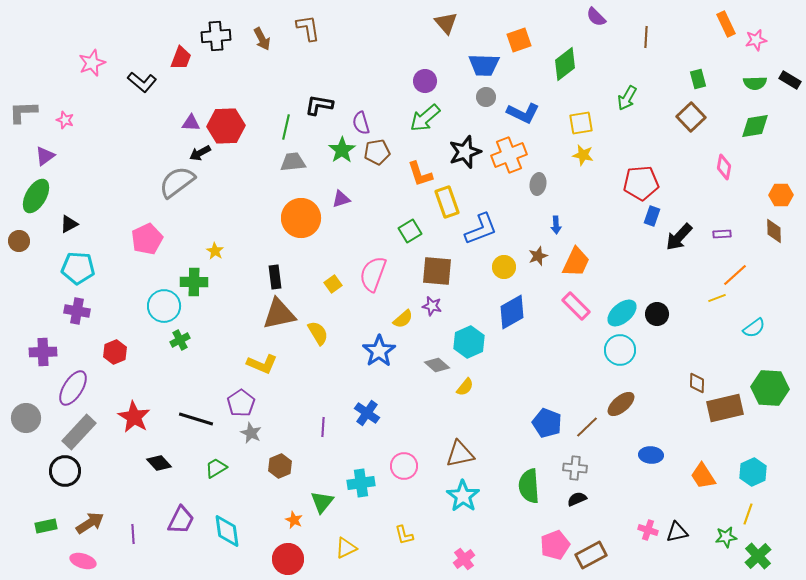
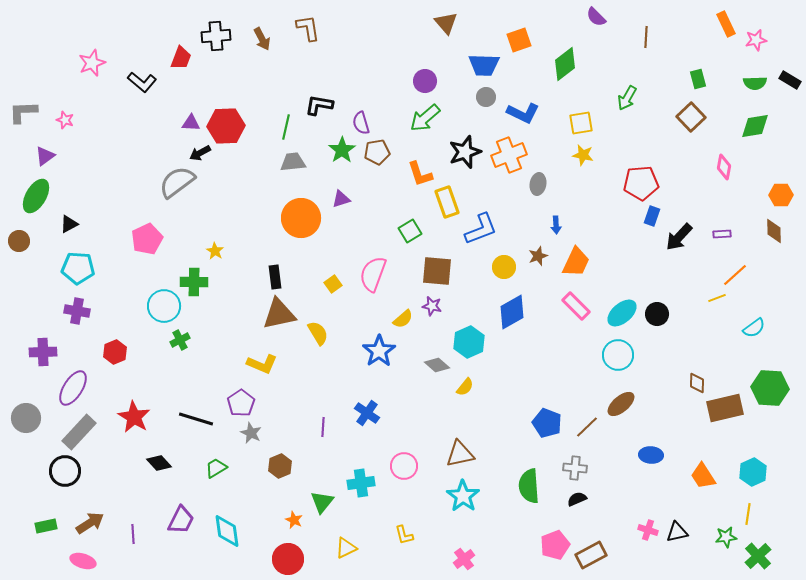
cyan circle at (620, 350): moved 2 px left, 5 px down
yellow line at (748, 514): rotated 10 degrees counterclockwise
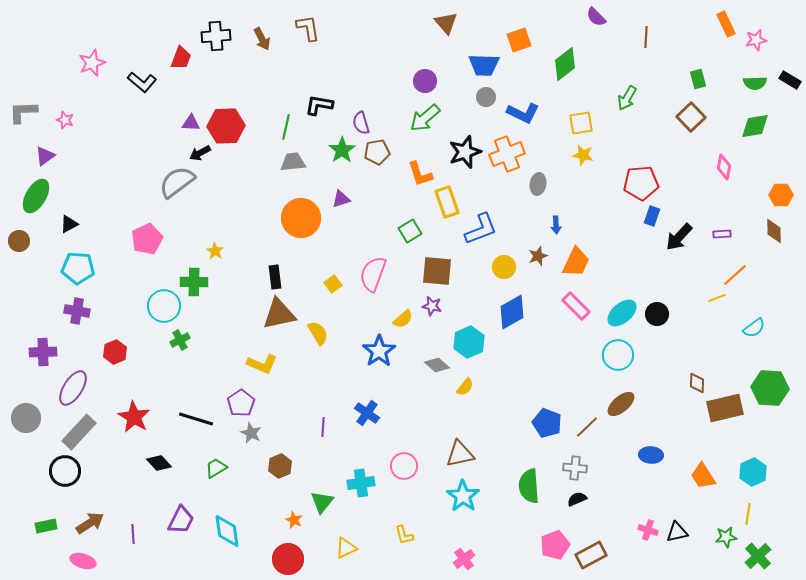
orange cross at (509, 155): moved 2 px left, 1 px up
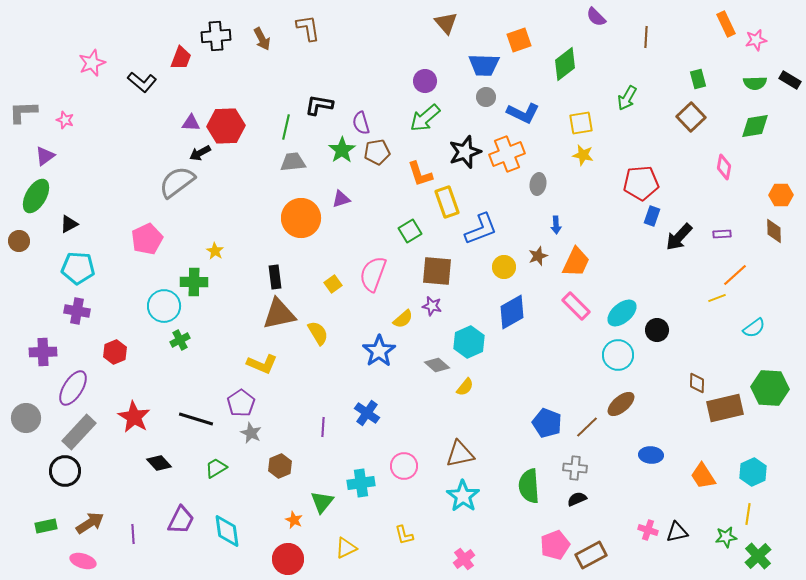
black circle at (657, 314): moved 16 px down
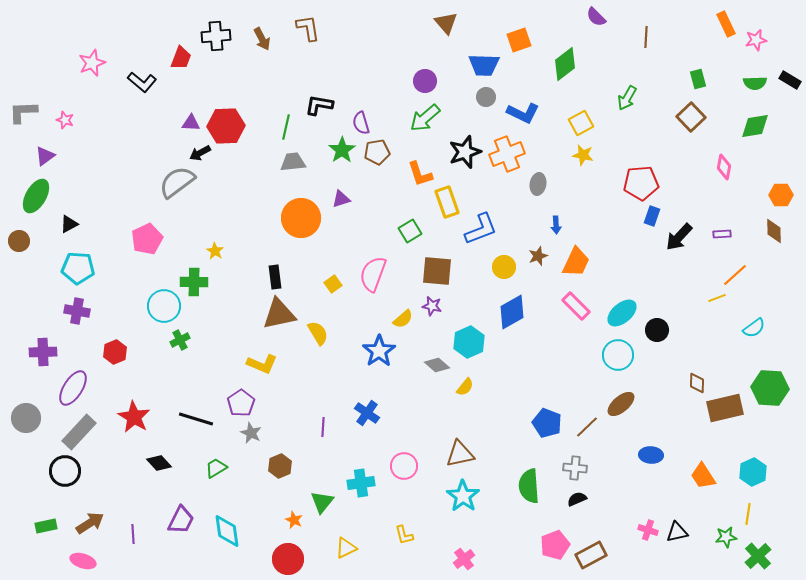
yellow square at (581, 123): rotated 20 degrees counterclockwise
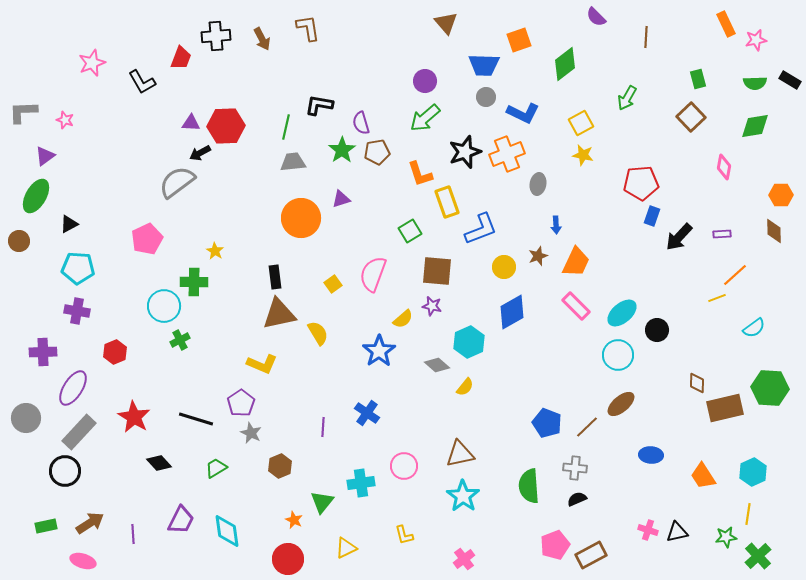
black L-shape at (142, 82): rotated 20 degrees clockwise
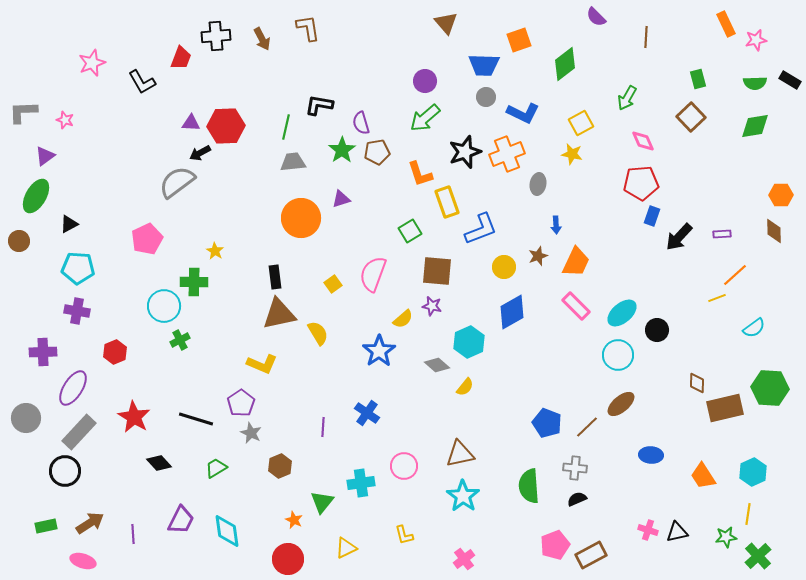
yellow star at (583, 155): moved 11 px left, 1 px up
pink diamond at (724, 167): moved 81 px left, 26 px up; rotated 35 degrees counterclockwise
